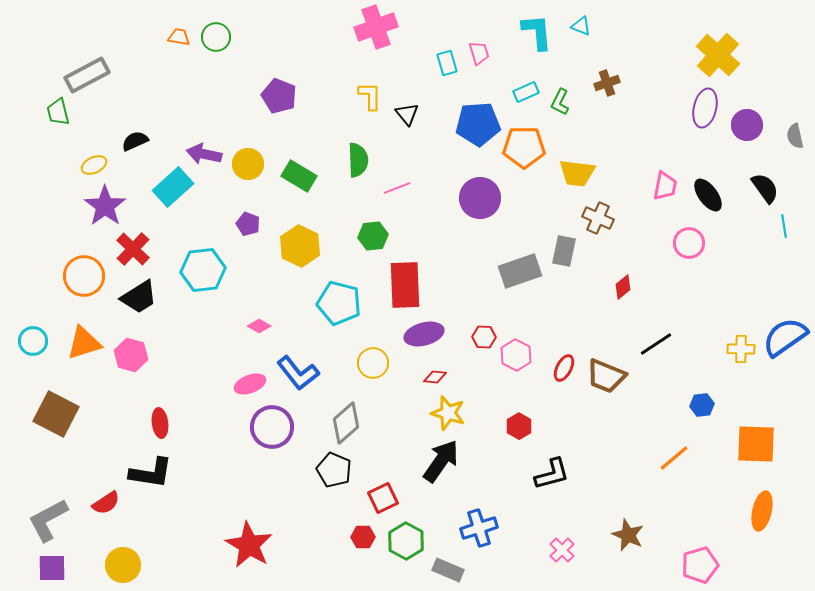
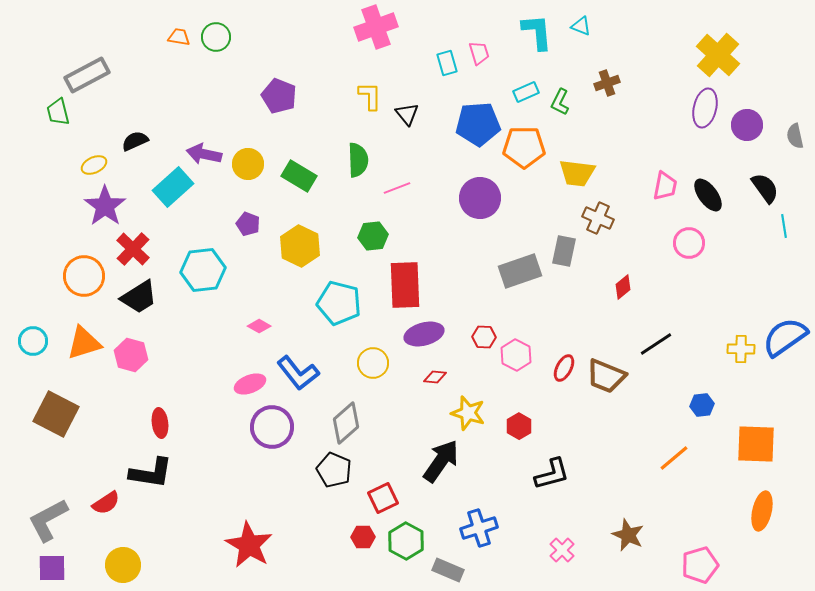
yellow star at (448, 413): moved 20 px right
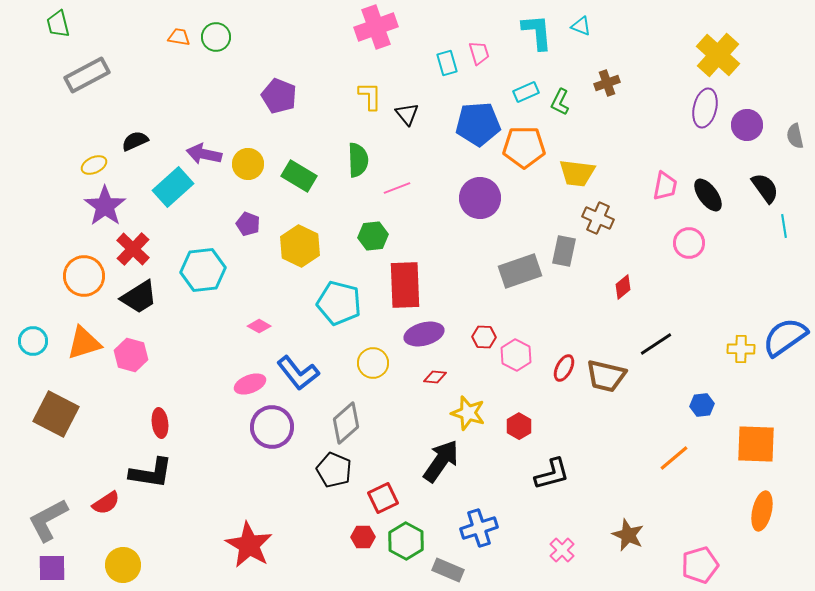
green trapezoid at (58, 112): moved 88 px up
brown trapezoid at (606, 376): rotated 9 degrees counterclockwise
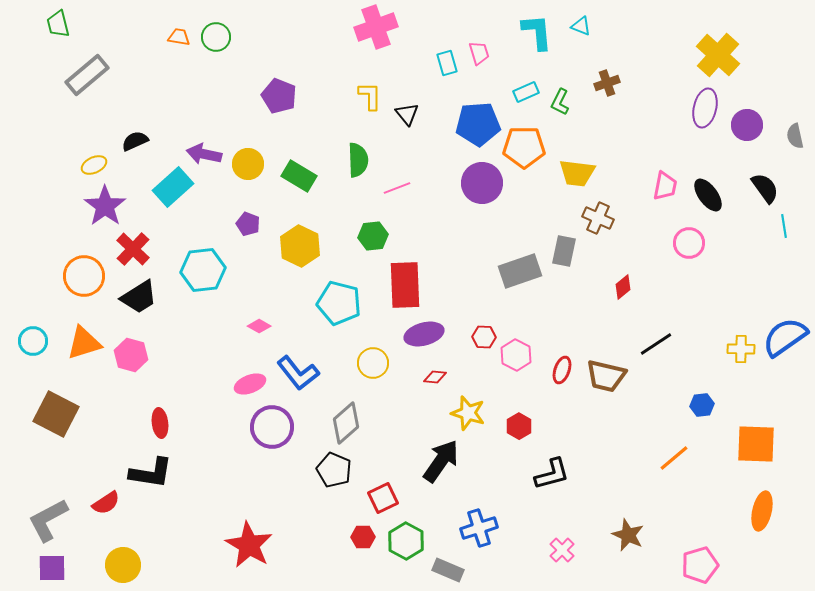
gray rectangle at (87, 75): rotated 12 degrees counterclockwise
purple circle at (480, 198): moved 2 px right, 15 px up
red ellipse at (564, 368): moved 2 px left, 2 px down; rotated 8 degrees counterclockwise
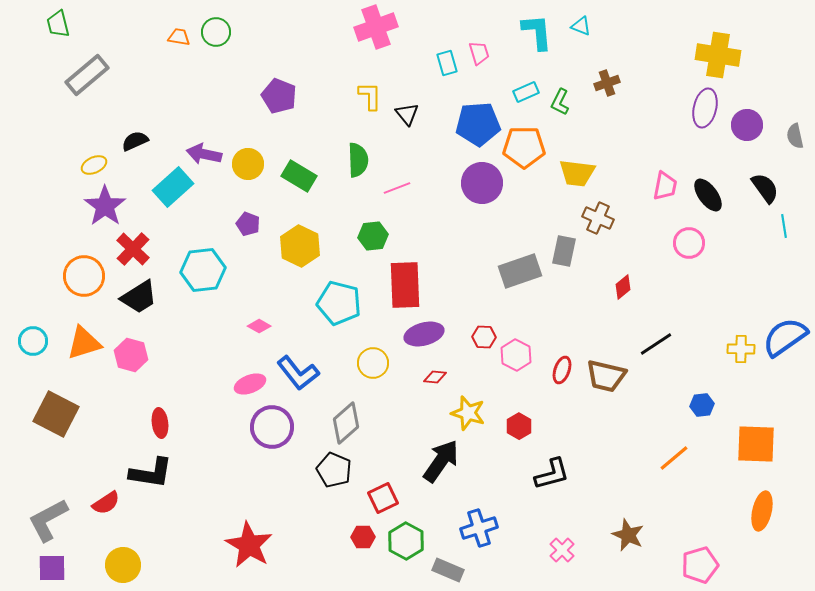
green circle at (216, 37): moved 5 px up
yellow cross at (718, 55): rotated 33 degrees counterclockwise
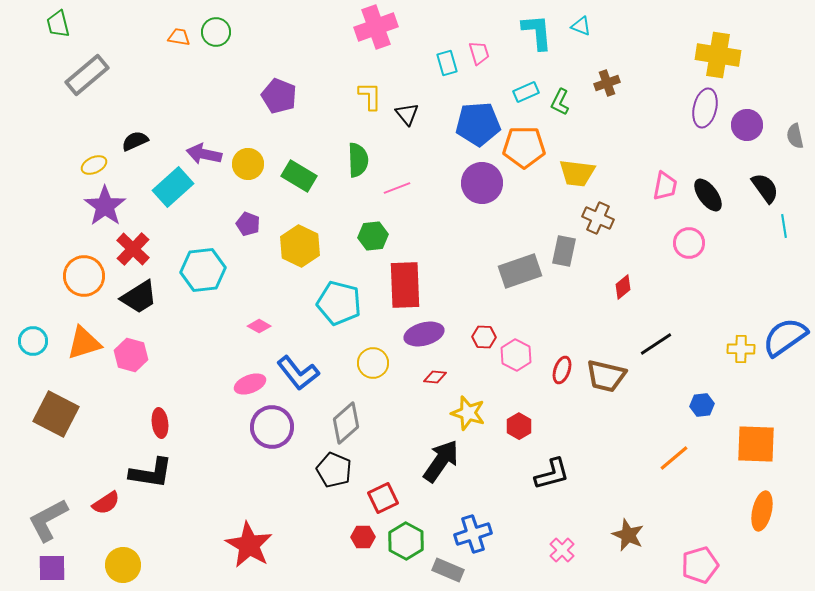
blue cross at (479, 528): moved 6 px left, 6 px down
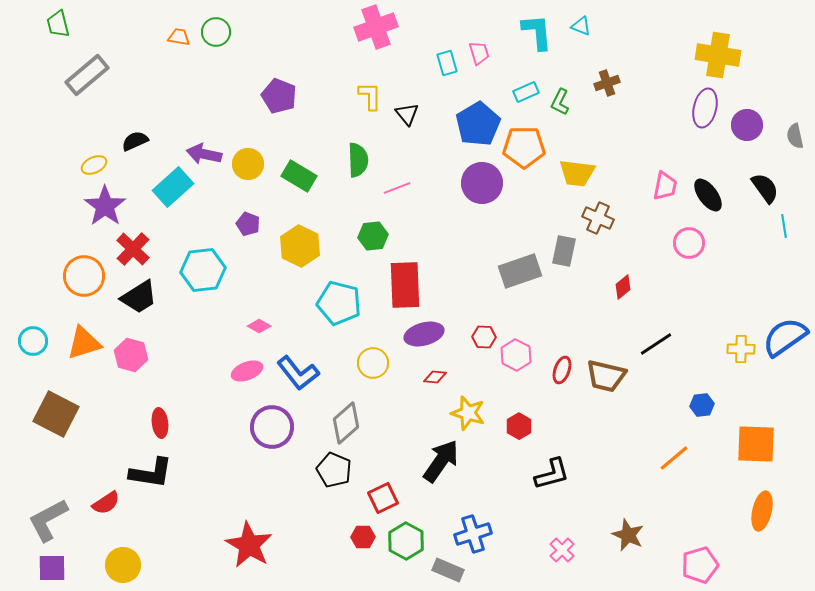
blue pentagon at (478, 124): rotated 27 degrees counterclockwise
pink ellipse at (250, 384): moved 3 px left, 13 px up
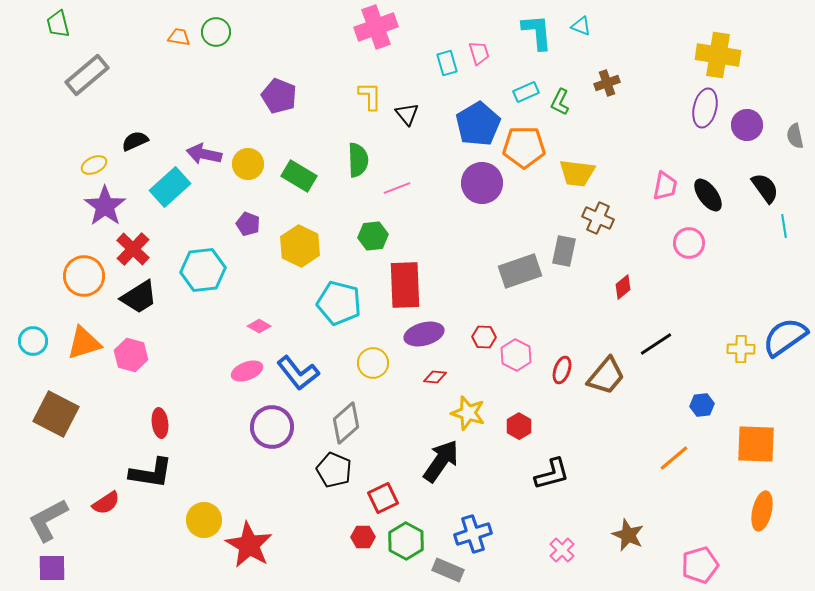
cyan rectangle at (173, 187): moved 3 px left
brown trapezoid at (606, 376): rotated 63 degrees counterclockwise
yellow circle at (123, 565): moved 81 px right, 45 px up
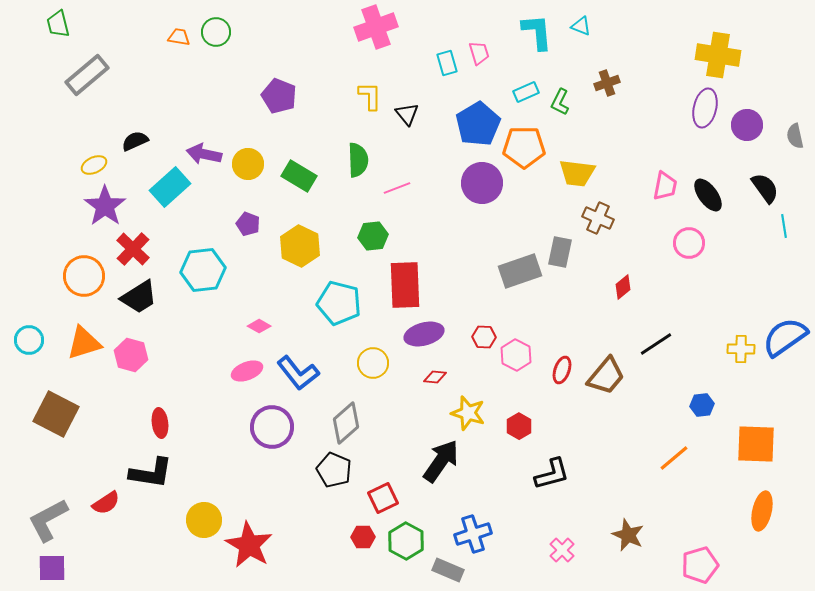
gray rectangle at (564, 251): moved 4 px left, 1 px down
cyan circle at (33, 341): moved 4 px left, 1 px up
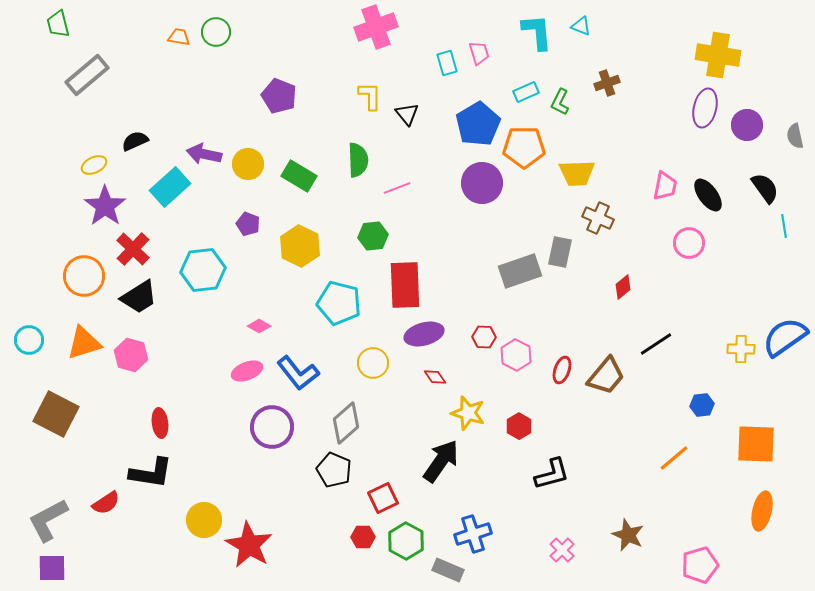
yellow trapezoid at (577, 173): rotated 9 degrees counterclockwise
red diamond at (435, 377): rotated 50 degrees clockwise
